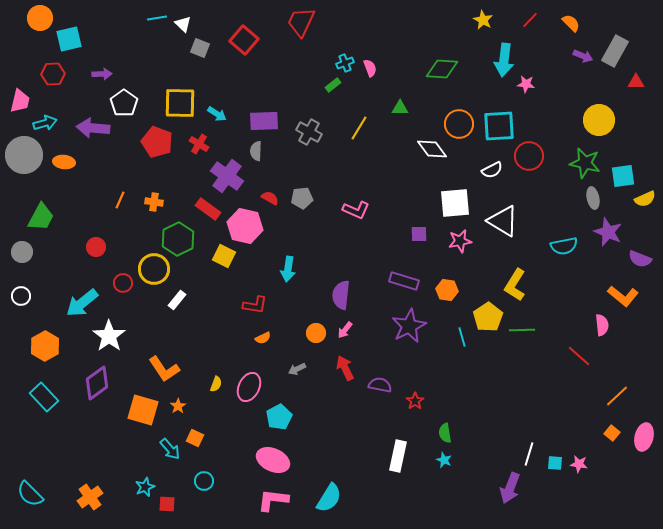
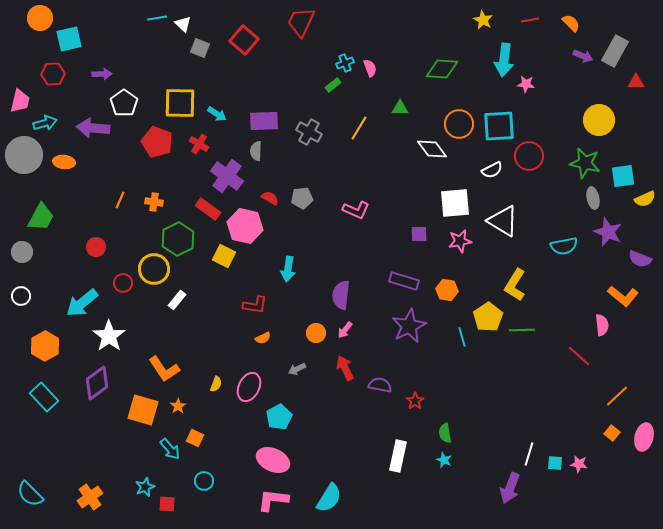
red line at (530, 20): rotated 36 degrees clockwise
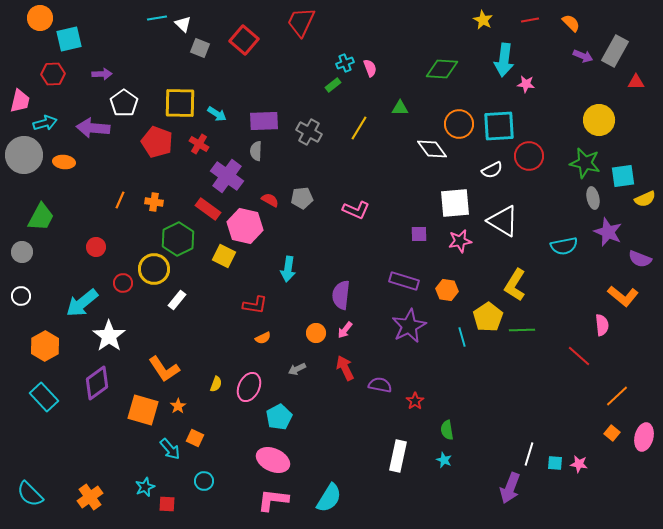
red semicircle at (270, 198): moved 2 px down
green semicircle at (445, 433): moved 2 px right, 3 px up
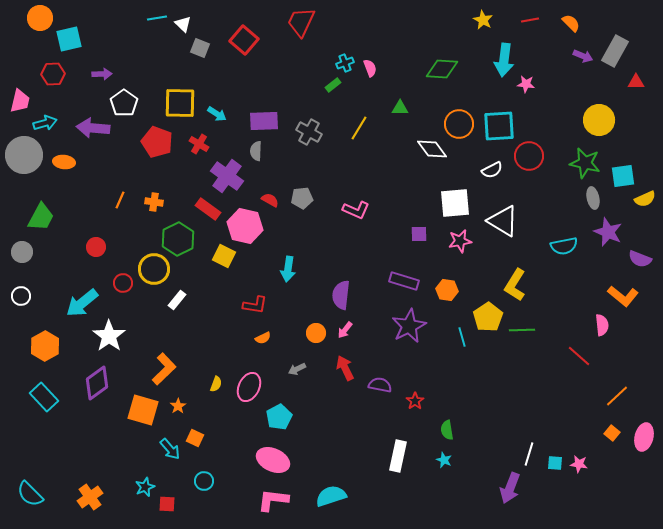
orange L-shape at (164, 369): rotated 100 degrees counterclockwise
cyan semicircle at (329, 498): moved 2 px right, 2 px up; rotated 140 degrees counterclockwise
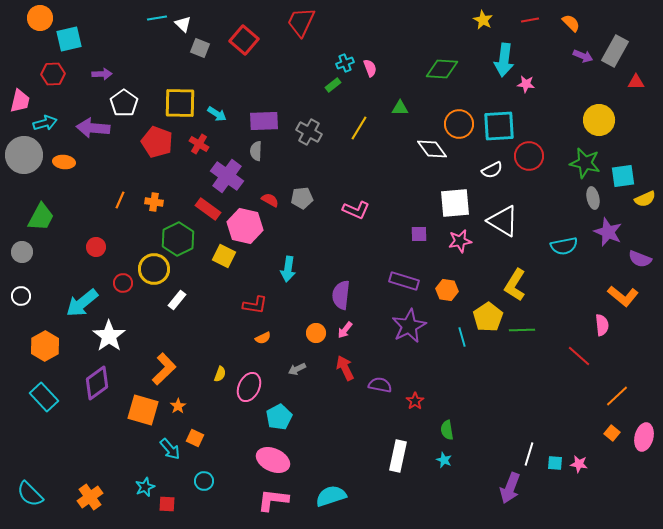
yellow semicircle at (216, 384): moved 4 px right, 10 px up
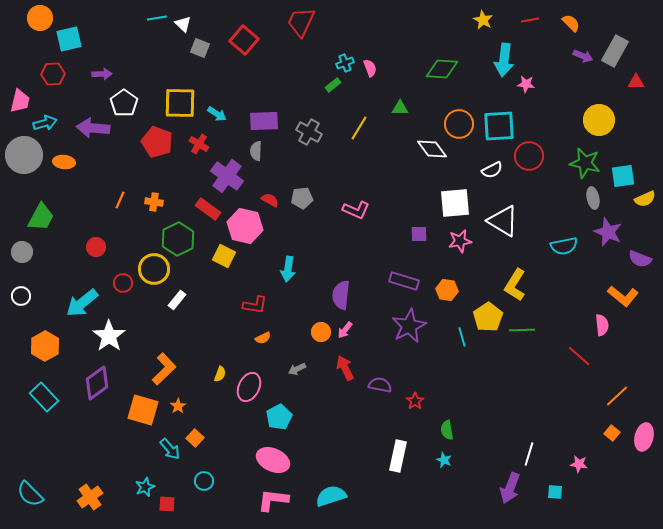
orange circle at (316, 333): moved 5 px right, 1 px up
orange square at (195, 438): rotated 18 degrees clockwise
cyan square at (555, 463): moved 29 px down
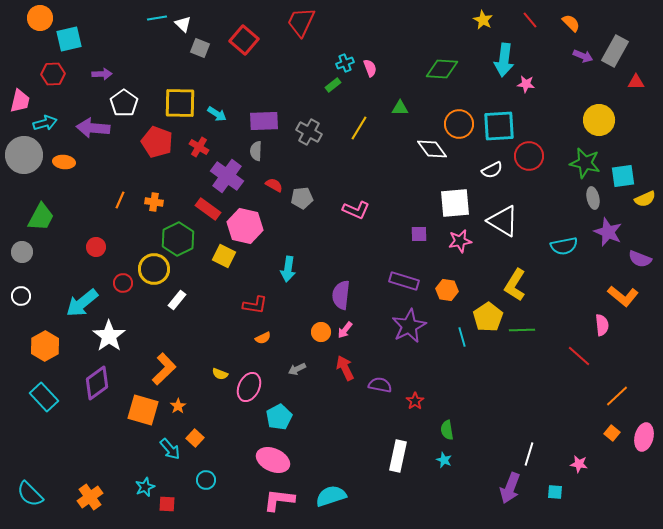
red line at (530, 20): rotated 60 degrees clockwise
red cross at (199, 144): moved 3 px down
red semicircle at (270, 200): moved 4 px right, 15 px up
yellow semicircle at (220, 374): rotated 91 degrees clockwise
cyan circle at (204, 481): moved 2 px right, 1 px up
pink L-shape at (273, 500): moved 6 px right
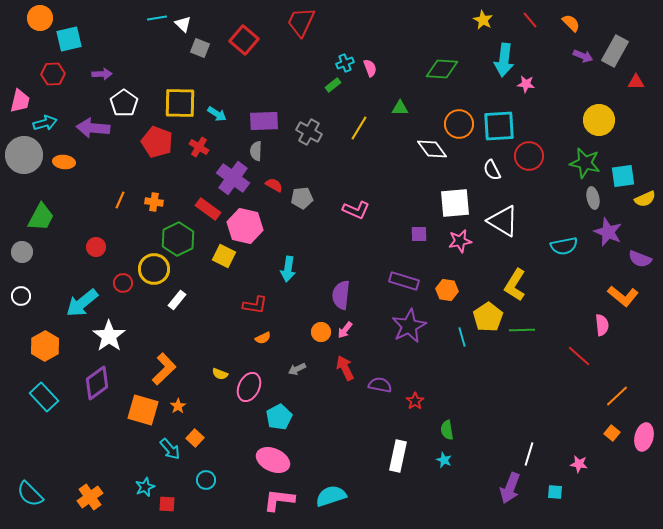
white semicircle at (492, 170): rotated 90 degrees clockwise
purple cross at (227, 176): moved 6 px right, 2 px down
